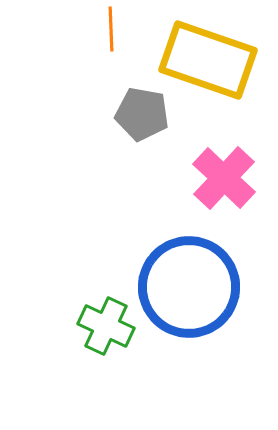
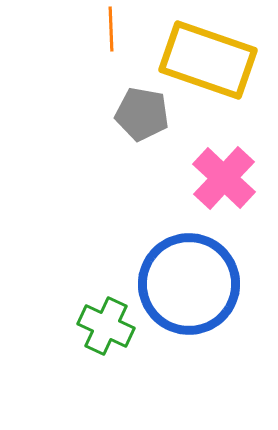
blue circle: moved 3 px up
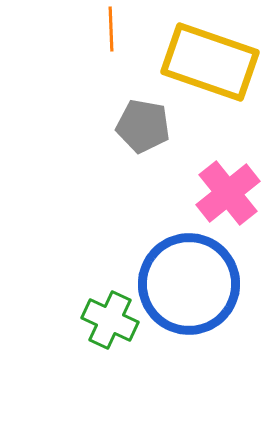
yellow rectangle: moved 2 px right, 2 px down
gray pentagon: moved 1 px right, 12 px down
pink cross: moved 4 px right, 15 px down; rotated 8 degrees clockwise
green cross: moved 4 px right, 6 px up
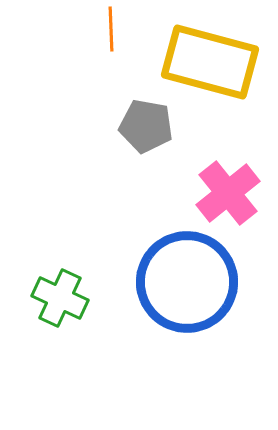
yellow rectangle: rotated 4 degrees counterclockwise
gray pentagon: moved 3 px right
blue circle: moved 2 px left, 2 px up
green cross: moved 50 px left, 22 px up
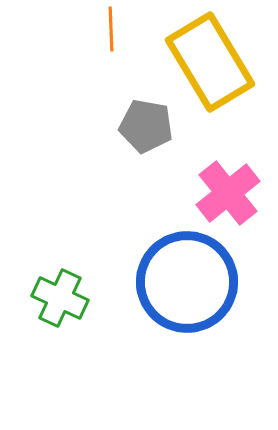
yellow rectangle: rotated 44 degrees clockwise
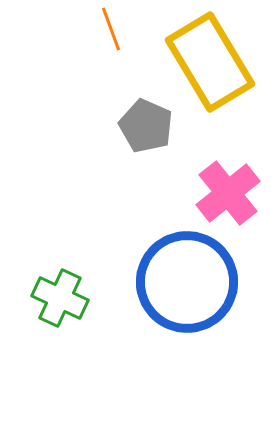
orange line: rotated 18 degrees counterclockwise
gray pentagon: rotated 14 degrees clockwise
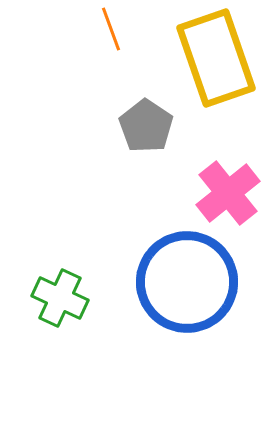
yellow rectangle: moved 6 px right, 4 px up; rotated 12 degrees clockwise
gray pentagon: rotated 10 degrees clockwise
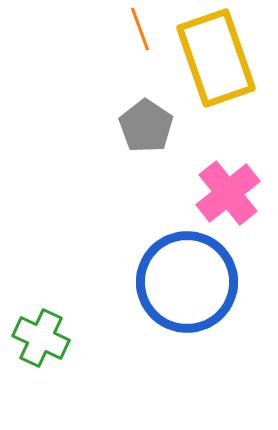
orange line: moved 29 px right
green cross: moved 19 px left, 40 px down
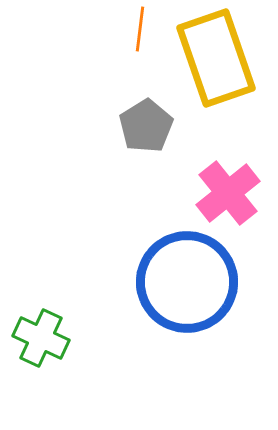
orange line: rotated 27 degrees clockwise
gray pentagon: rotated 6 degrees clockwise
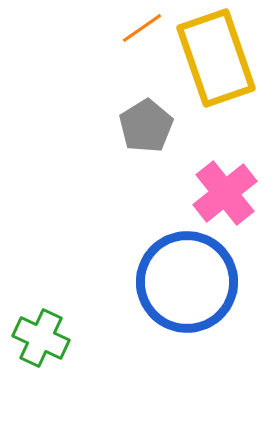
orange line: moved 2 px right, 1 px up; rotated 48 degrees clockwise
pink cross: moved 3 px left
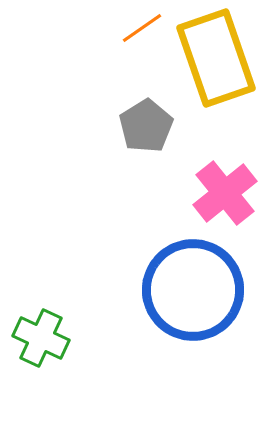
blue circle: moved 6 px right, 8 px down
